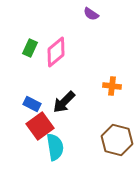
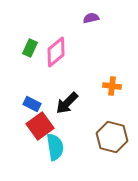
purple semicircle: moved 4 px down; rotated 133 degrees clockwise
black arrow: moved 3 px right, 1 px down
brown hexagon: moved 5 px left, 3 px up
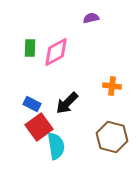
green rectangle: rotated 24 degrees counterclockwise
pink diamond: rotated 12 degrees clockwise
red square: moved 1 px left, 1 px down
cyan semicircle: moved 1 px right, 1 px up
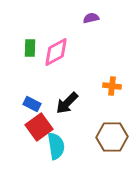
brown hexagon: rotated 16 degrees counterclockwise
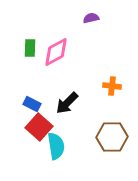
red square: rotated 12 degrees counterclockwise
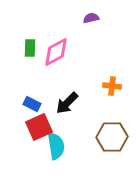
red square: rotated 24 degrees clockwise
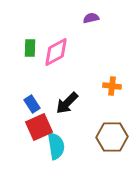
blue rectangle: rotated 30 degrees clockwise
